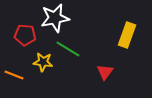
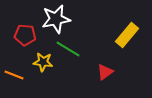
white star: moved 1 px right, 1 px down
yellow rectangle: rotated 20 degrees clockwise
red triangle: rotated 18 degrees clockwise
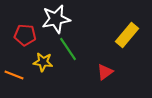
green line: rotated 25 degrees clockwise
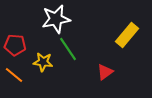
red pentagon: moved 10 px left, 10 px down
orange line: rotated 18 degrees clockwise
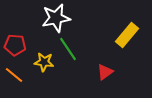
white star: moved 1 px up
yellow star: moved 1 px right
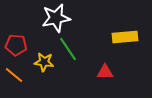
yellow rectangle: moved 2 px left, 2 px down; rotated 45 degrees clockwise
red pentagon: moved 1 px right
red triangle: rotated 36 degrees clockwise
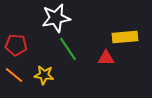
yellow star: moved 13 px down
red triangle: moved 1 px right, 14 px up
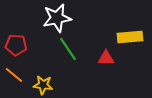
white star: moved 1 px right
yellow rectangle: moved 5 px right
yellow star: moved 1 px left, 10 px down
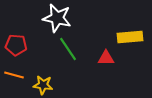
white star: rotated 24 degrees clockwise
orange line: rotated 24 degrees counterclockwise
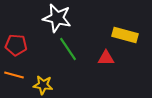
yellow rectangle: moved 5 px left, 2 px up; rotated 20 degrees clockwise
